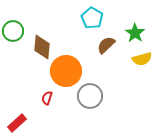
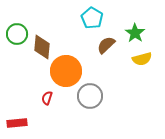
green circle: moved 4 px right, 3 px down
red rectangle: rotated 36 degrees clockwise
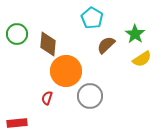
green star: moved 1 px down
brown diamond: moved 6 px right, 3 px up
yellow semicircle: rotated 18 degrees counterclockwise
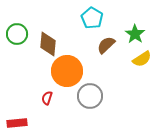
orange circle: moved 1 px right
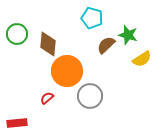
cyan pentagon: rotated 15 degrees counterclockwise
green star: moved 7 px left, 1 px down; rotated 18 degrees counterclockwise
red semicircle: rotated 32 degrees clockwise
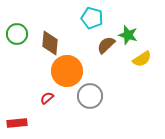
brown diamond: moved 2 px right, 1 px up
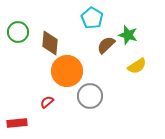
cyan pentagon: rotated 15 degrees clockwise
green circle: moved 1 px right, 2 px up
yellow semicircle: moved 5 px left, 7 px down
red semicircle: moved 4 px down
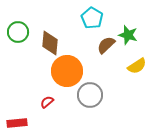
gray circle: moved 1 px up
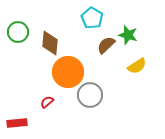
orange circle: moved 1 px right, 1 px down
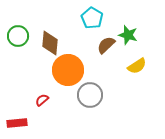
green circle: moved 4 px down
orange circle: moved 2 px up
red semicircle: moved 5 px left, 2 px up
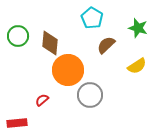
green star: moved 10 px right, 7 px up
